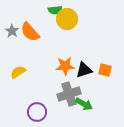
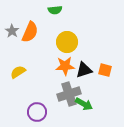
yellow circle: moved 23 px down
orange semicircle: rotated 115 degrees counterclockwise
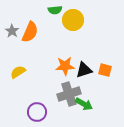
yellow circle: moved 6 px right, 22 px up
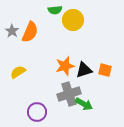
orange star: rotated 12 degrees counterclockwise
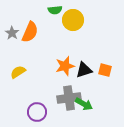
gray star: moved 2 px down
gray cross: moved 4 px down; rotated 10 degrees clockwise
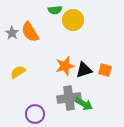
orange semicircle: rotated 125 degrees clockwise
purple circle: moved 2 px left, 2 px down
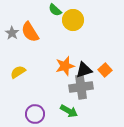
green semicircle: rotated 48 degrees clockwise
orange square: rotated 32 degrees clockwise
gray cross: moved 12 px right, 11 px up
green arrow: moved 15 px left, 7 px down
